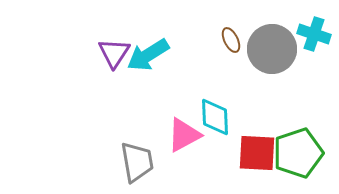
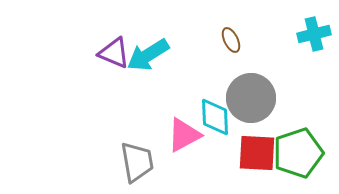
cyan cross: rotated 32 degrees counterclockwise
gray circle: moved 21 px left, 49 px down
purple triangle: rotated 40 degrees counterclockwise
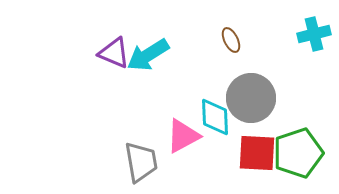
pink triangle: moved 1 px left, 1 px down
gray trapezoid: moved 4 px right
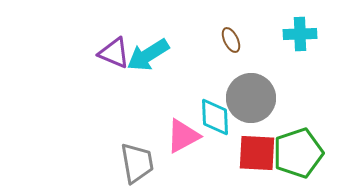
cyan cross: moved 14 px left; rotated 12 degrees clockwise
gray trapezoid: moved 4 px left, 1 px down
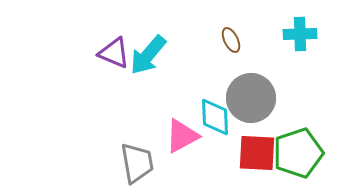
cyan arrow: rotated 18 degrees counterclockwise
pink triangle: moved 1 px left
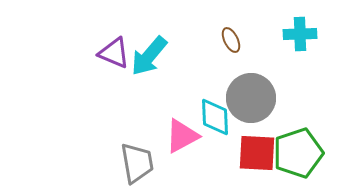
cyan arrow: moved 1 px right, 1 px down
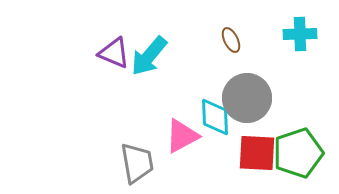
gray circle: moved 4 px left
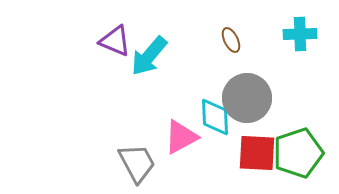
purple triangle: moved 1 px right, 12 px up
pink triangle: moved 1 px left, 1 px down
gray trapezoid: rotated 18 degrees counterclockwise
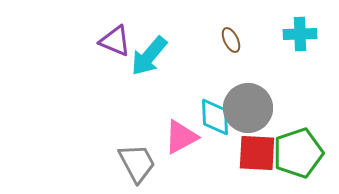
gray circle: moved 1 px right, 10 px down
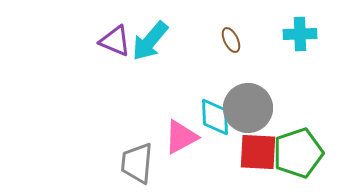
cyan arrow: moved 1 px right, 15 px up
red square: moved 1 px right, 1 px up
gray trapezoid: rotated 147 degrees counterclockwise
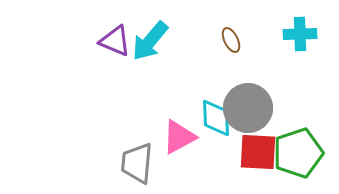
cyan diamond: moved 1 px right, 1 px down
pink triangle: moved 2 px left
